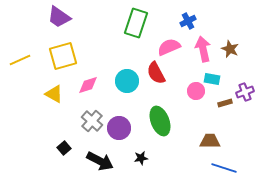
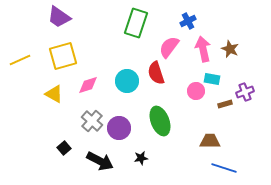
pink semicircle: rotated 30 degrees counterclockwise
red semicircle: rotated 10 degrees clockwise
brown rectangle: moved 1 px down
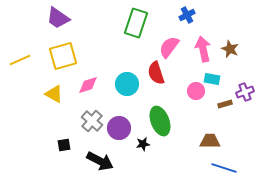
purple trapezoid: moved 1 px left, 1 px down
blue cross: moved 1 px left, 6 px up
cyan circle: moved 3 px down
black square: moved 3 px up; rotated 32 degrees clockwise
black star: moved 2 px right, 14 px up
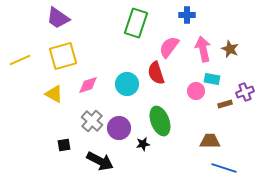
blue cross: rotated 28 degrees clockwise
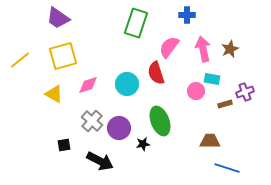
brown star: rotated 24 degrees clockwise
yellow line: rotated 15 degrees counterclockwise
blue line: moved 3 px right
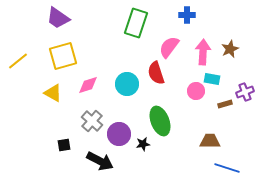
pink arrow: moved 3 px down; rotated 15 degrees clockwise
yellow line: moved 2 px left, 1 px down
yellow triangle: moved 1 px left, 1 px up
purple circle: moved 6 px down
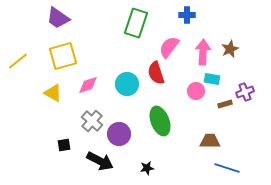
black star: moved 4 px right, 24 px down
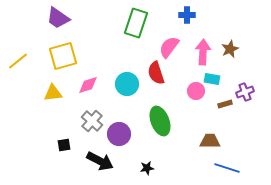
yellow triangle: rotated 36 degrees counterclockwise
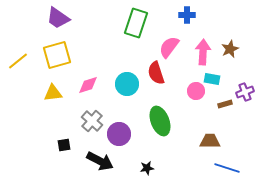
yellow square: moved 6 px left, 1 px up
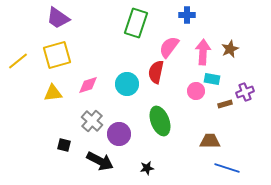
red semicircle: moved 1 px up; rotated 30 degrees clockwise
black square: rotated 24 degrees clockwise
